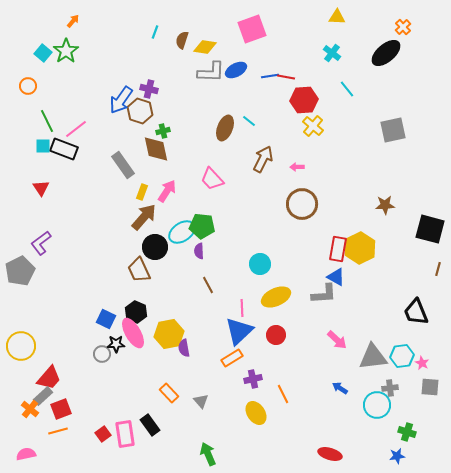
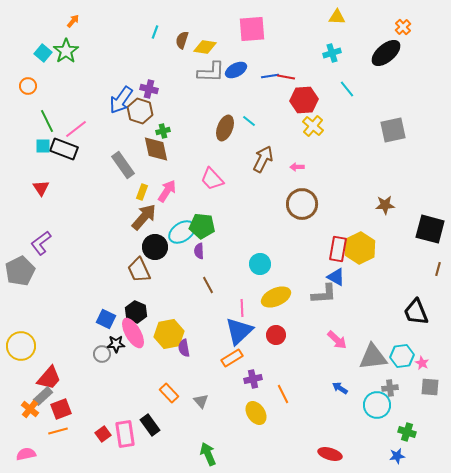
pink square at (252, 29): rotated 16 degrees clockwise
cyan cross at (332, 53): rotated 36 degrees clockwise
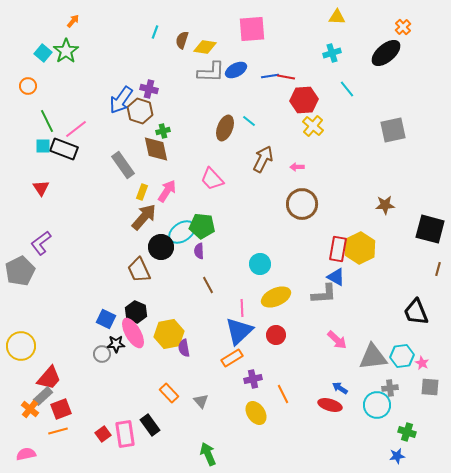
black circle at (155, 247): moved 6 px right
red ellipse at (330, 454): moved 49 px up
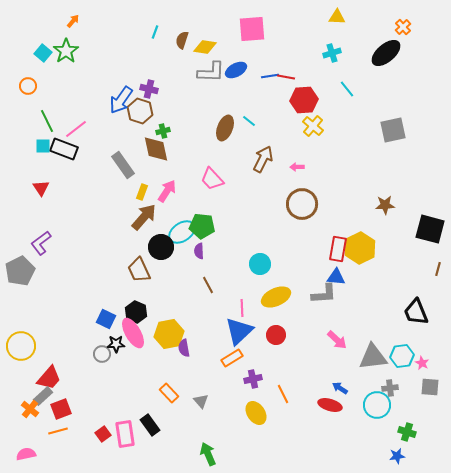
blue triangle at (336, 277): rotated 24 degrees counterclockwise
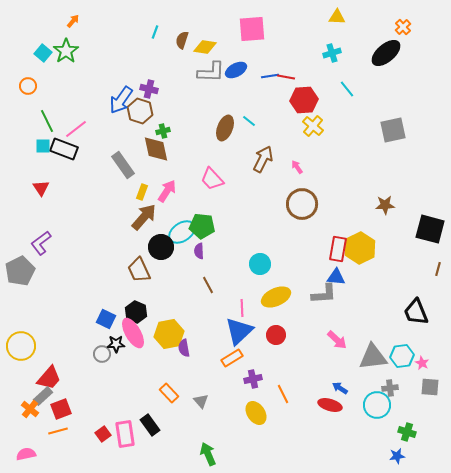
pink arrow at (297, 167): rotated 56 degrees clockwise
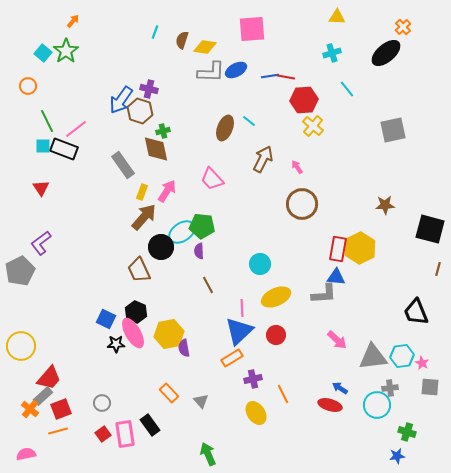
gray circle at (102, 354): moved 49 px down
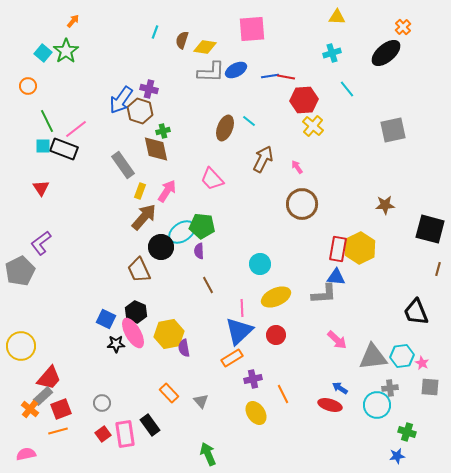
yellow rectangle at (142, 192): moved 2 px left, 1 px up
